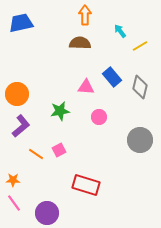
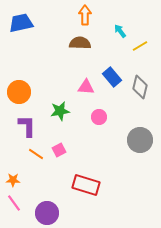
orange circle: moved 2 px right, 2 px up
purple L-shape: moved 6 px right; rotated 50 degrees counterclockwise
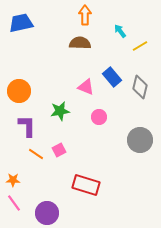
pink triangle: rotated 18 degrees clockwise
orange circle: moved 1 px up
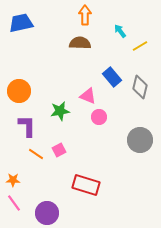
pink triangle: moved 2 px right, 9 px down
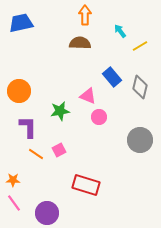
purple L-shape: moved 1 px right, 1 px down
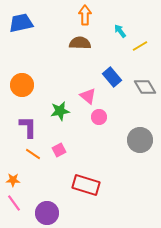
gray diamond: moved 5 px right; rotated 45 degrees counterclockwise
orange circle: moved 3 px right, 6 px up
pink triangle: rotated 18 degrees clockwise
orange line: moved 3 px left
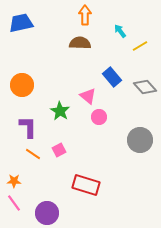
gray diamond: rotated 10 degrees counterclockwise
green star: rotated 30 degrees counterclockwise
orange star: moved 1 px right, 1 px down
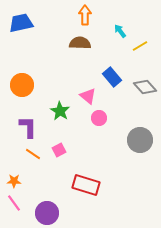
pink circle: moved 1 px down
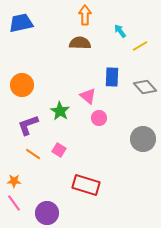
blue rectangle: rotated 42 degrees clockwise
purple L-shape: moved 2 px up; rotated 110 degrees counterclockwise
gray circle: moved 3 px right, 1 px up
pink square: rotated 32 degrees counterclockwise
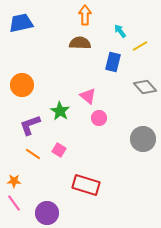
blue rectangle: moved 1 px right, 15 px up; rotated 12 degrees clockwise
purple L-shape: moved 2 px right
